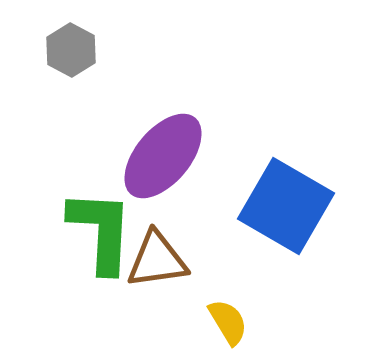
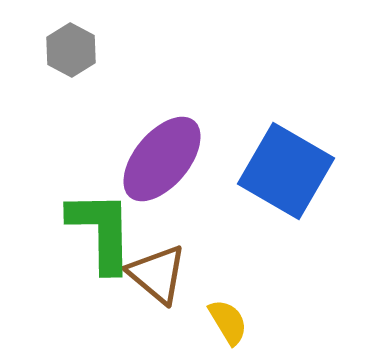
purple ellipse: moved 1 px left, 3 px down
blue square: moved 35 px up
green L-shape: rotated 4 degrees counterclockwise
brown triangle: moved 14 px down; rotated 48 degrees clockwise
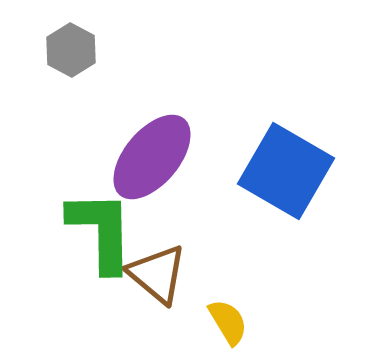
purple ellipse: moved 10 px left, 2 px up
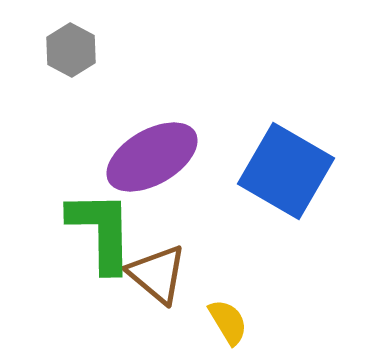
purple ellipse: rotated 20 degrees clockwise
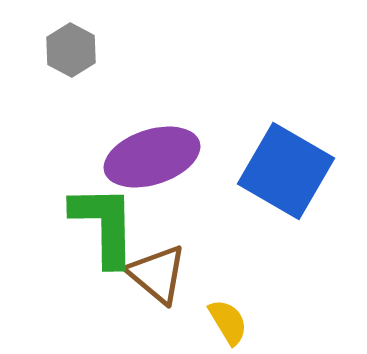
purple ellipse: rotated 12 degrees clockwise
green L-shape: moved 3 px right, 6 px up
